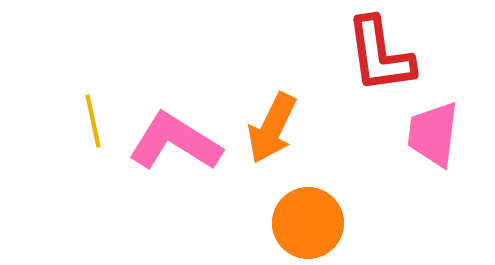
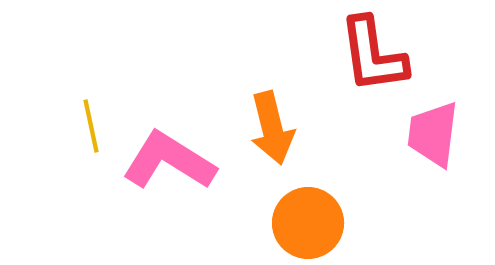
red L-shape: moved 7 px left
yellow line: moved 2 px left, 5 px down
orange arrow: rotated 40 degrees counterclockwise
pink L-shape: moved 6 px left, 19 px down
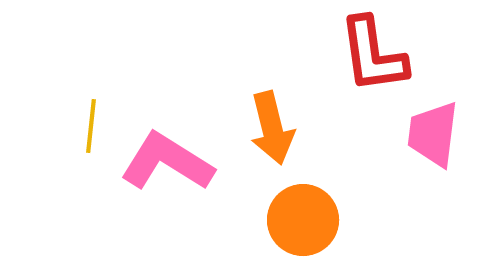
yellow line: rotated 18 degrees clockwise
pink L-shape: moved 2 px left, 1 px down
orange circle: moved 5 px left, 3 px up
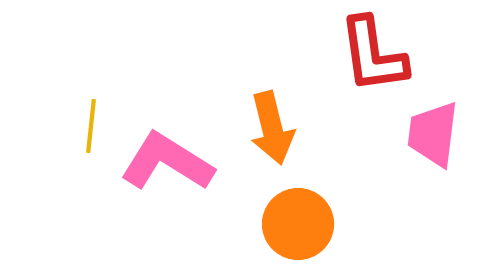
orange circle: moved 5 px left, 4 px down
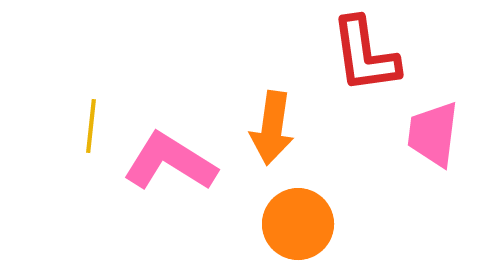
red L-shape: moved 8 px left
orange arrow: rotated 22 degrees clockwise
pink L-shape: moved 3 px right
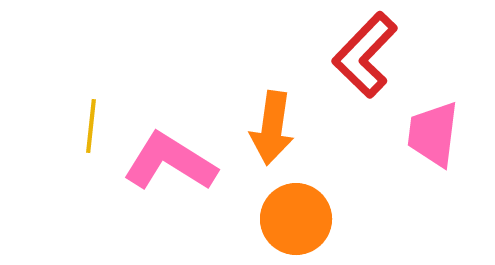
red L-shape: rotated 52 degrees clockwise
orange circle: moved 2 px left, 5 px up
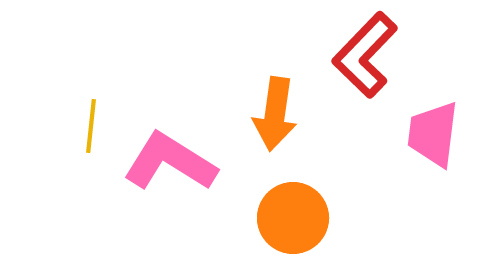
orange arrow: moved 3 px right, 14 px up
orange circle: moved 3 px left, 1 px up
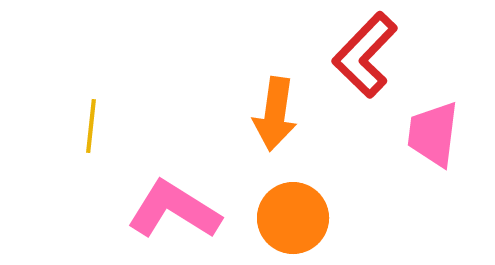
pink L-shape: moved 4 px right, 48 px down
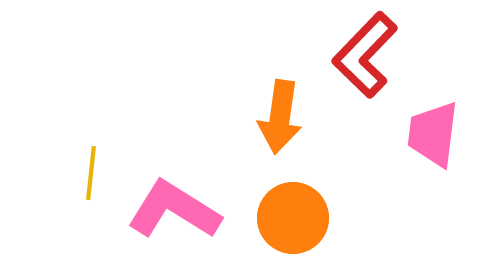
orange arrow: moved 5 px right, 3 px down
yellow line: moved 47 px down
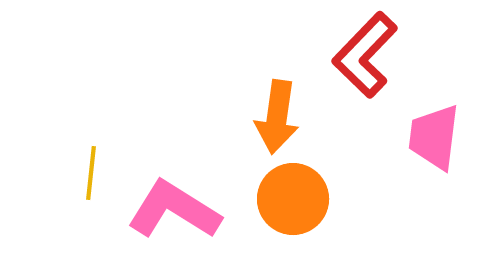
orange arrow: moved 3 px left
pink trapezoid: moved 1 px right, 3 px down
orange circle: moved 19 px up
